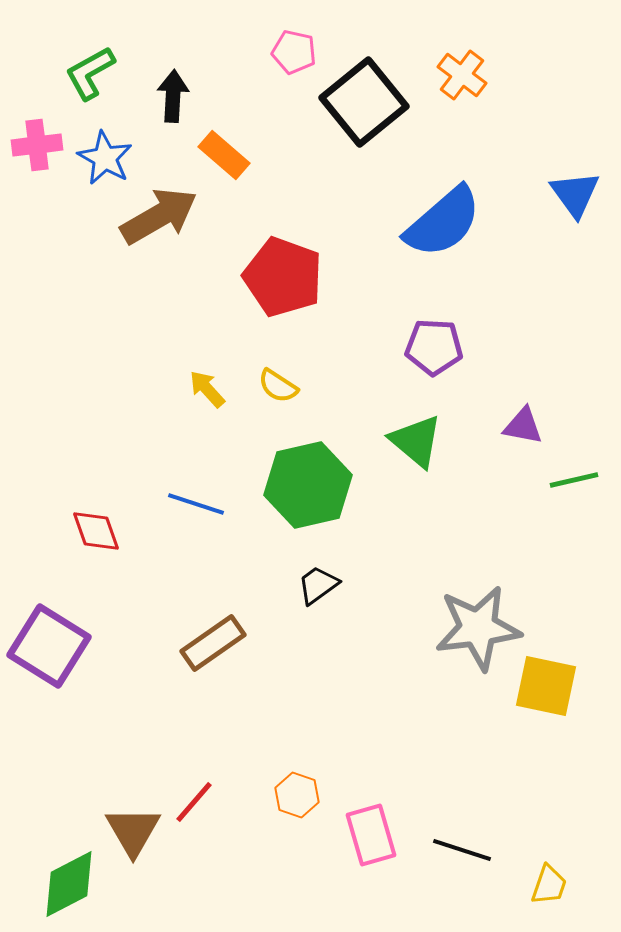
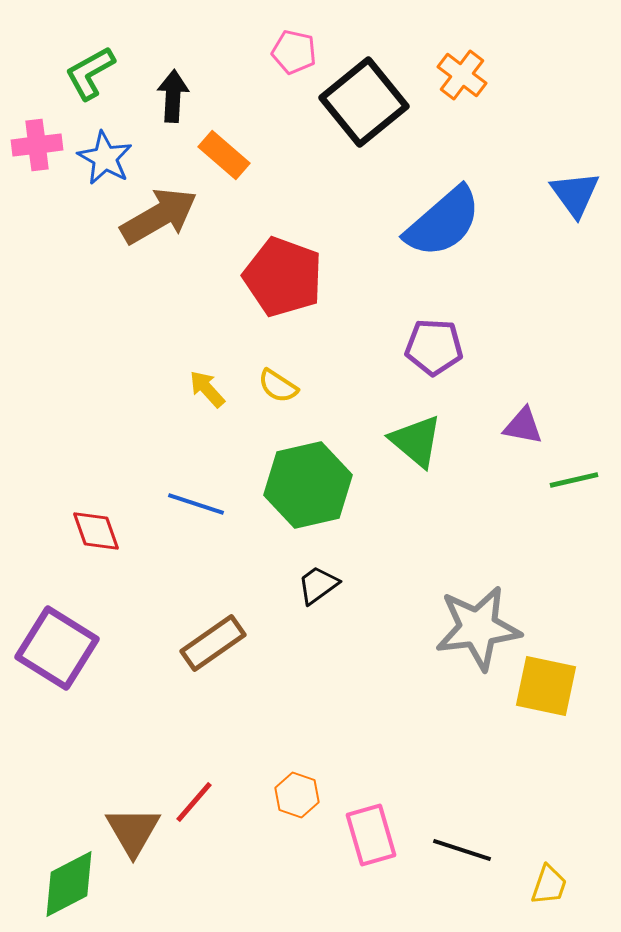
purple square: moved 8 px right, 2 px down
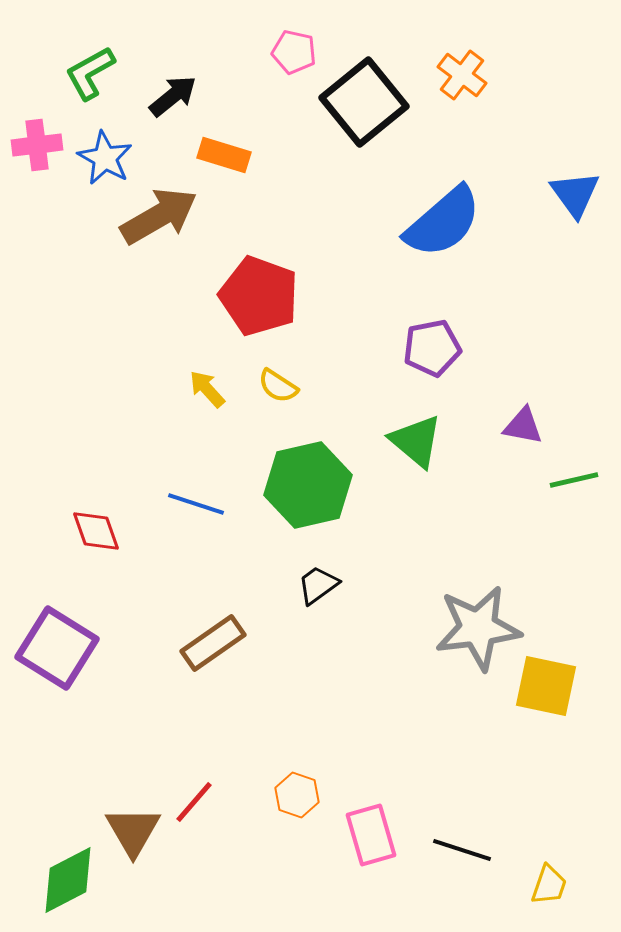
black arrow: rotated 48 degrees clockwise
orange rectangle: rotated 24 degrees counterclockwise
red pentagon: moved 24 px left, 19 px down
purple pentagon: moved 2 px left, 1 px down; rotated 14 degrees counterclockwise
green diamond: moved 1 px left, 4 px up
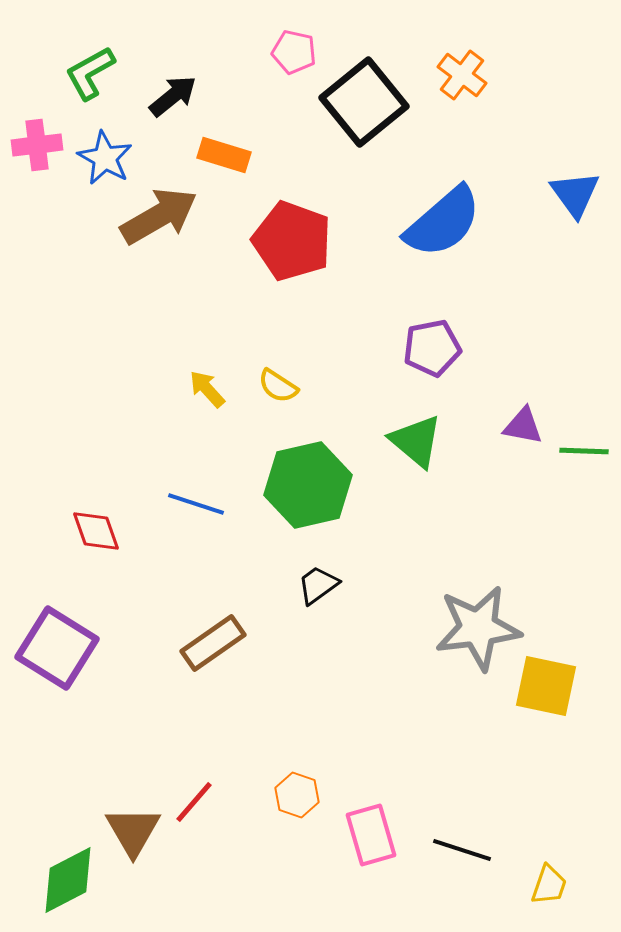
red pentagon: moved 33 px right, 55 px up
green line: moved 10 px right, 29 px up; rotated 15 degrees clockwise
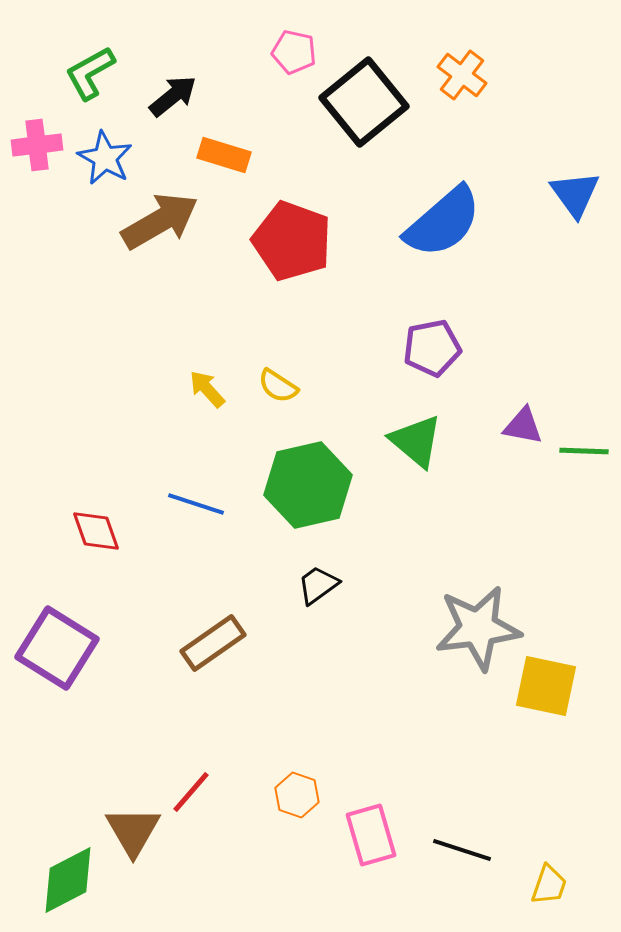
brown arrow: moved 1 px right, 5 px down
red line: moved 3 px left, 10 px up
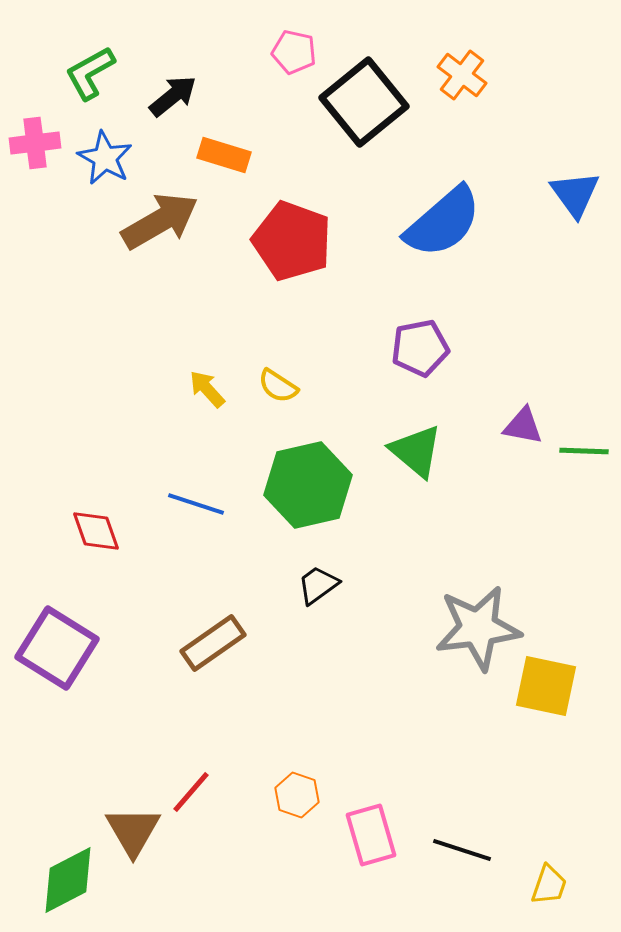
pink cross: moved 2 px left, 2 px up
purple pentagon: moved 12 px left
green triangle: moved 10 px down
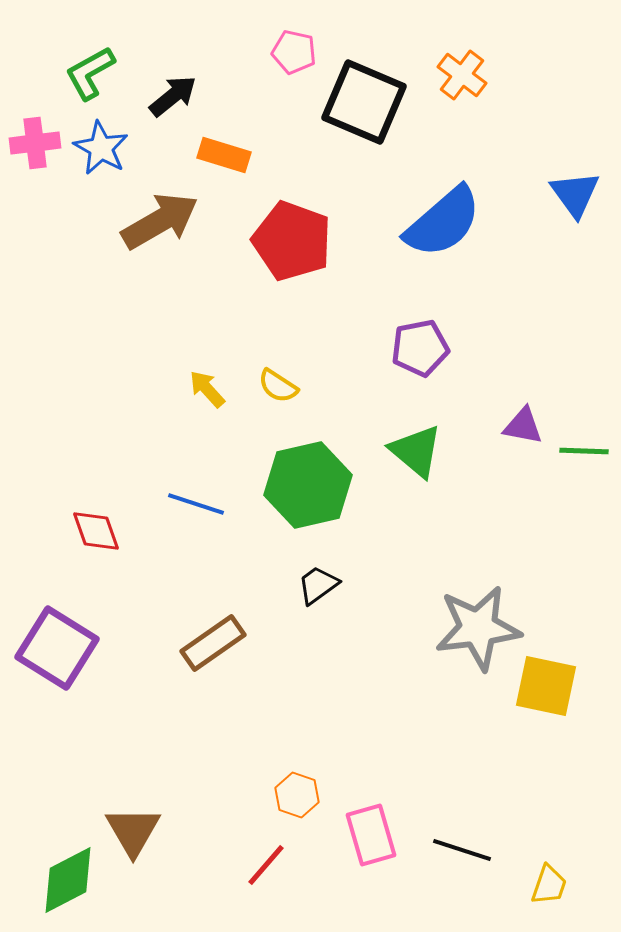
black square: rotated 28 degrees counterclockwise
blue star: moved 4 px left, 10 px up
red line: moved 75 px right, 73 px down
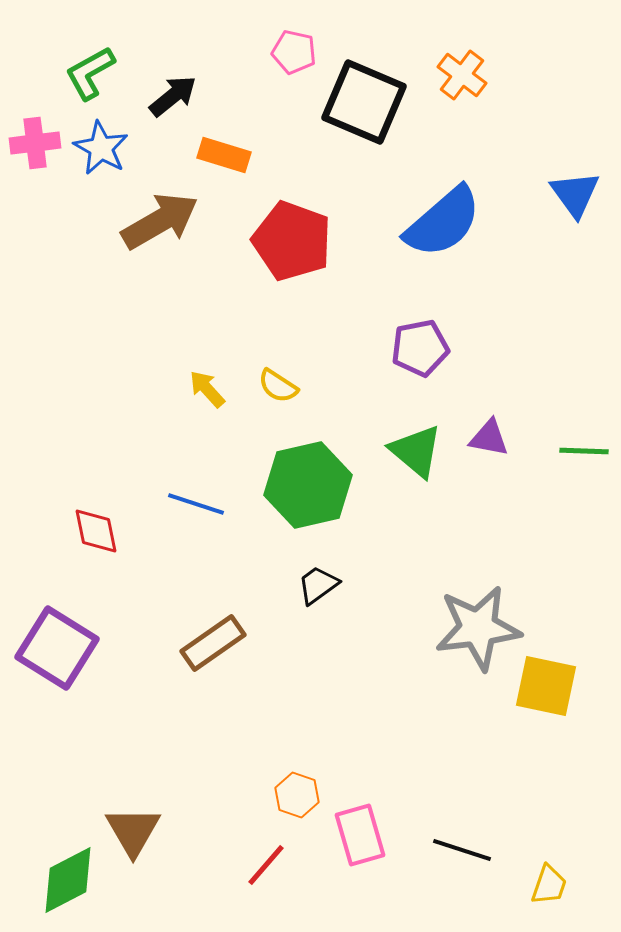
purple triangle: moved 34 px left, 12 px down
red diamond: rotated 8 degrees clockwise
pink rectangle: moved 11 px left
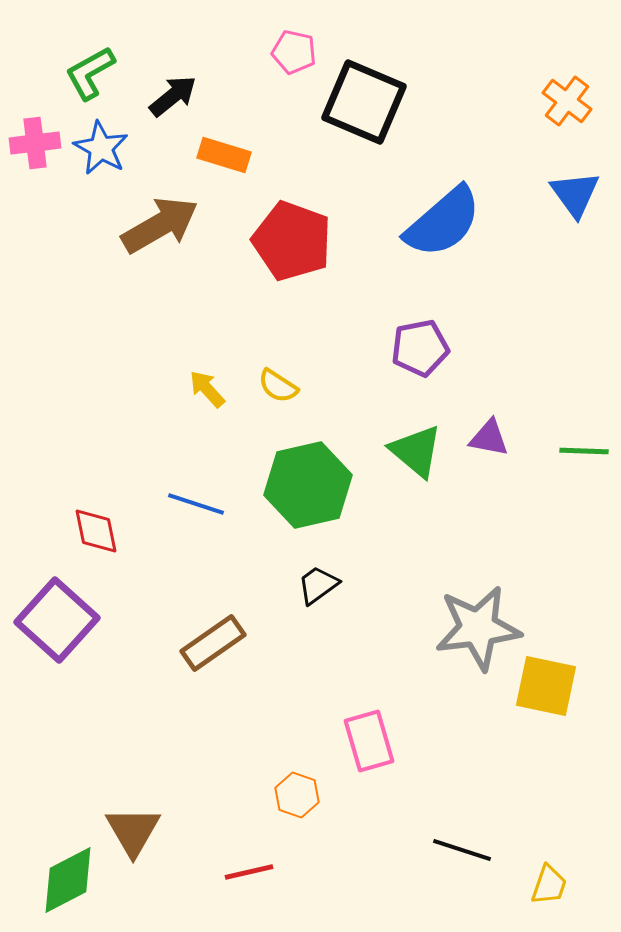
orange cross: moved 105 px right, 26 px down
brown arrow: moved 4 px down
purple square: moved 28 px up; rotated 10 degrees clockwise
pink rectangle: moved 9 px right, 94 px up
red line: moved 17 px left, 7 px down; rotated 36 degrees clockwise
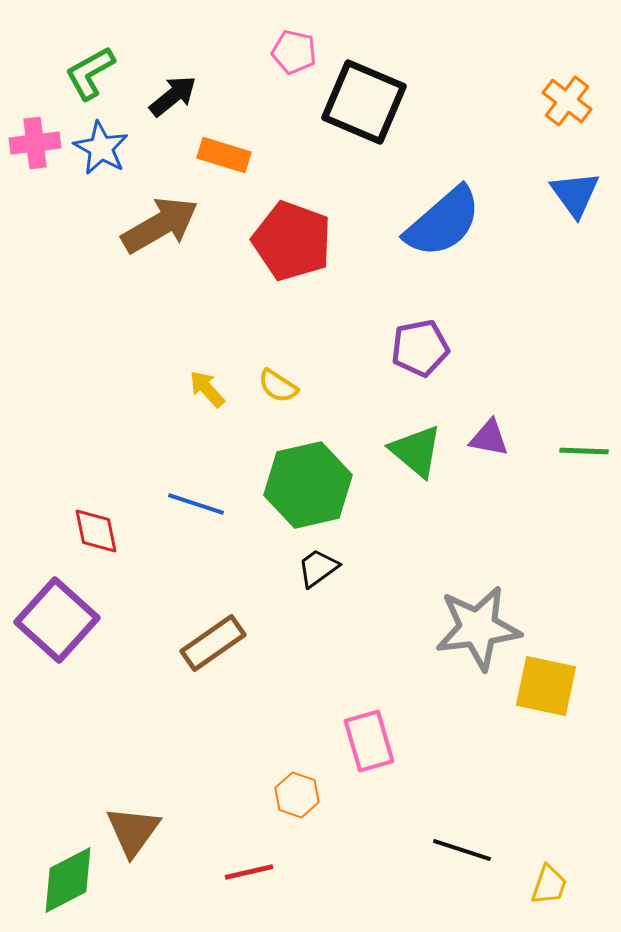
black trapezoid: moved 17 px up
brown triangle: rotated 6 degrees clockwise
